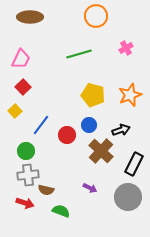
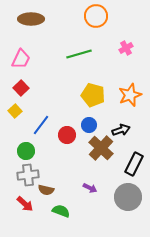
brown ellipse: moved 1 px right, 2 px down
red square: moved 2 px left, 1 px down
brown cross: moved 3 px up
red arrow: moved 1 px down; rotated 24 degrees clockwise
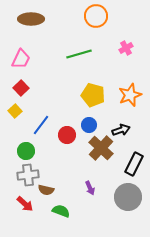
purple arrow: rotated 40 degrees clockwise
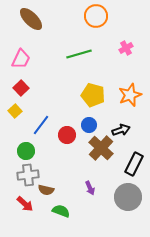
brown ellipse: rotated 45 degrees clockwise
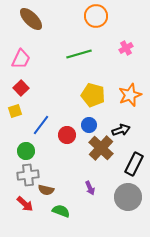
yellow square: rotated 24 degrees clockwise
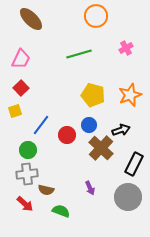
green circle: moved 2 px right, 1 px up
gray cross: moved 1 px left, 1 px up
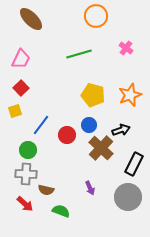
pink cross: rotated 24 degrees counterclockwise
gray cross: moved 1 px left; rotated 10 degrees clockwise
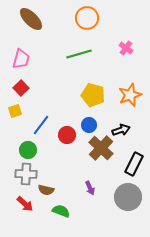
orange circle: moved 9 px left, 2 px down
pink trapezoid: rotated 10 degrees counterclockwise
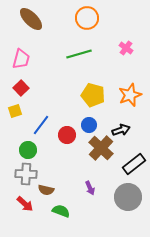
black rectangle: rotated 25 degrees clockwise
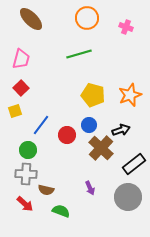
pink cross: moved 21 px up; rotated 16 degrees counterclockwise
